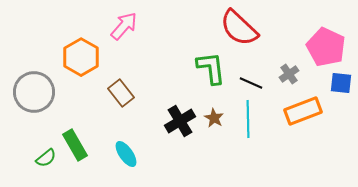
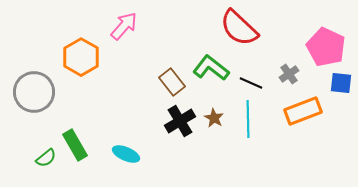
green L-shape: rotated 45 degrees counterclockwise
brown rectangle: moved 51 px right, 11 px up
cyan ellipse: rotated 32 degrees counterclockwise
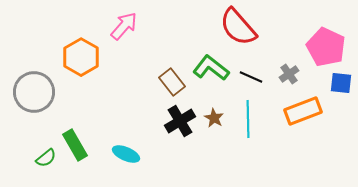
red semicircle: moved 1 px left, 1 px up; rotated 6 degrees clockwise
black line: moved 6 px up
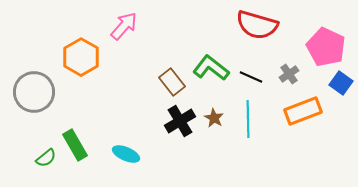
red semicircle: moved 19 px right, 2 px up; rotated 33 degrees counterclockwise
blue square: rotated 30 degrees clockwise
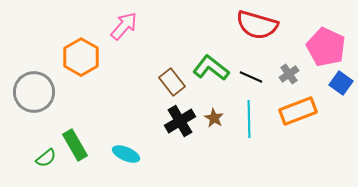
orange rectangle: moved 5 px left
cyan line: moved 1 px right
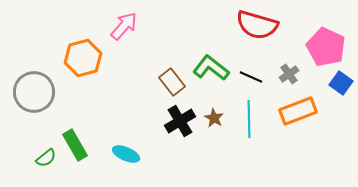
orange hexagon: moved 2 px right, 1 px down; rotated 15 degrees clockwise
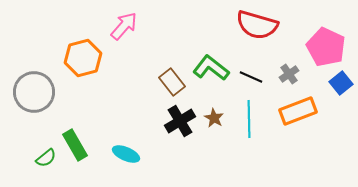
blue square: rotated 15 degrees clockwise
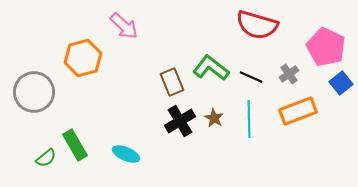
pink arrow: rotated 92 degrees clockwise
brown rectangle: rotated 16 degrees clockwise
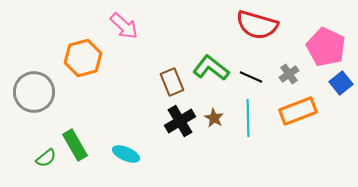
cyan line: moved 1 px left, 1 px up
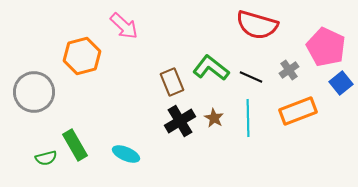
orange hexagon: moved 1 px left, 2 px up
gray cross: moved 4 px up
green semicircle: rotated 25 degrees clockwise
